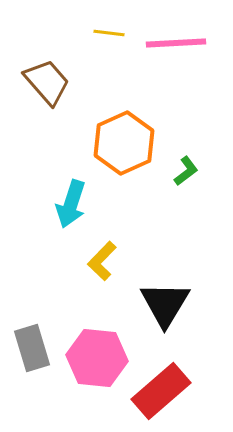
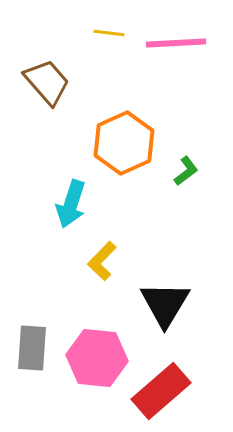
gray rectangle: rotated 21 degrees clockwise
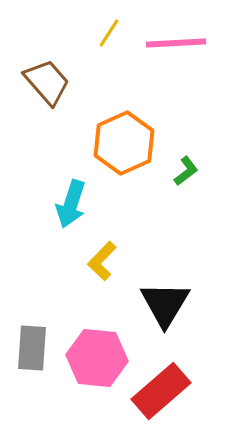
yellow line: rotated 64 degrees counterclockwise
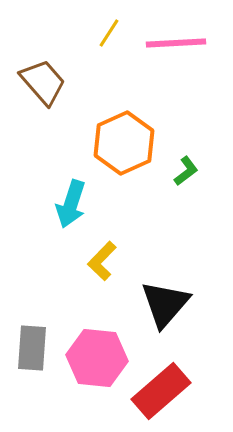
brown trapezoid: moved 4 px left
black triangle: rotated 10 degrees clockwise
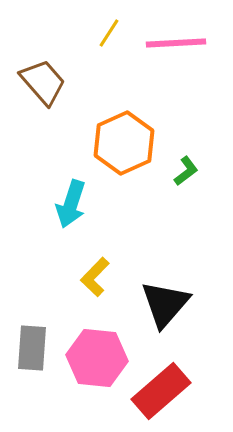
yellow L-shape: moved 7 px left, 16 px down
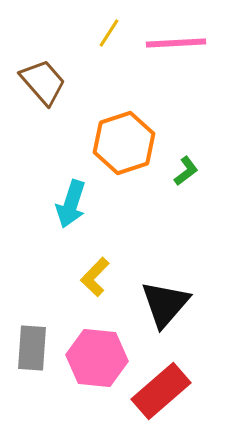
orange hexagon: rotated 6 degrees clockwise
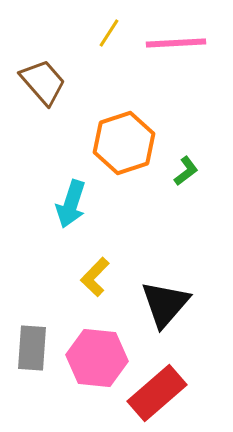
red rectangle: moved 4 px left, 2 px down
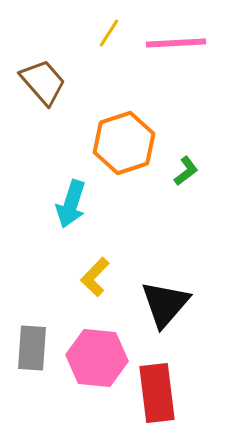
red rectangle: rotated 56 degrees counterclockwise
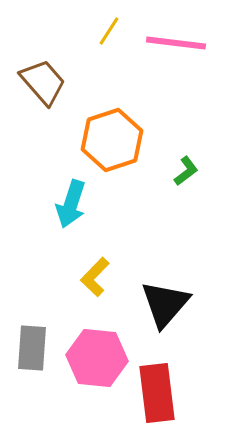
yellow line: moved 2 px up
pink line: rotated 10 degrees clockwise
orange hexagon: moved 12 px left, 3 px up
